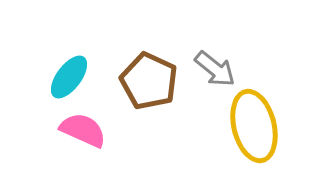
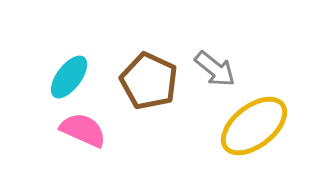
yellow ellipse: rotated 66 degrees clockwise
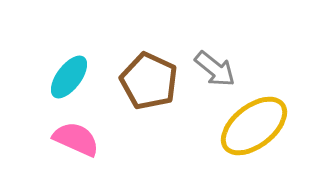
pink semicircle: moved 7 px left, 9 px down
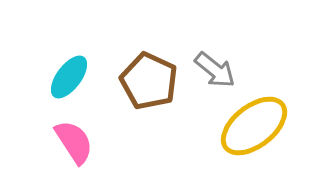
gray arrow: moved 1 px down
pink semicircle: moved 2 px left, 3 px down; rotated 33 degrees clockwise
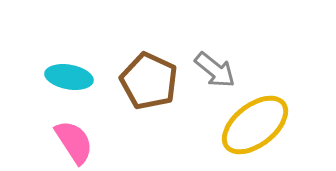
cyan ellipse: rotated 63 degrees clockwise
yellow ellipse: moved 1 px right, 1 px up
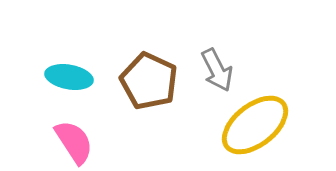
gray arrow: moved 2 px right; rotated 24 degrees clockwise
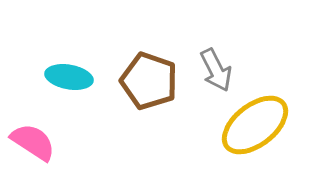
gray arrow: moved 1 px left
brown pentagon: rotated 6 degrees counterclockwise
pink semicircle: moved 41 px left; rotated 24 degrees counterclockwise
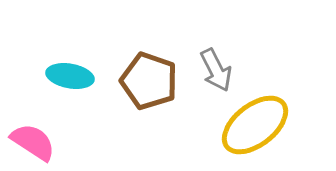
cyan ellipse: moved 1 px right, 1 px up
